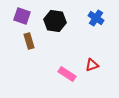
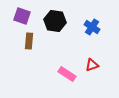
blue cross: moved 4 px left, 9 px down
brown rectangle: rotated 21 degrees clockwise
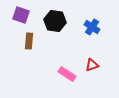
purple square: moved 1 px left, 1 px up
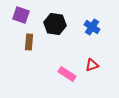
black hexagon: moved 3 px down
brown rectangle: moved 1 px down
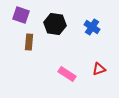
red triangle: moved 7 px right, 4 px down
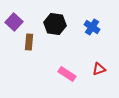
purple square: moved 7 px left, 7 px down; rotated 24 degrees clockwise
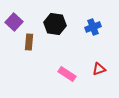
blue cross: moved 1 px right; rotated 35 degrees clockwise
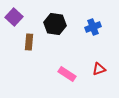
purple square: moved 5 px up
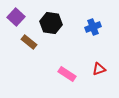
purple square: moved 2 px right
black hexagon: moved 4 px left, 1 px up
brown rectangle: rotated 56 degrees counterclockwise
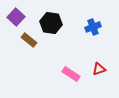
brown rectangle: moved 2 px up
pink rectangle: moved 4 px right
